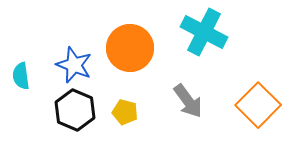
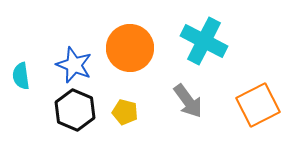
cyan cross: moved 9 px down
orange square: rotated 18 degrees clockwise
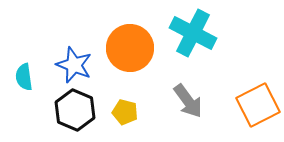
cyan cross: moved 11 px left, 8 px up
cyan semicircle: moved 3 px right, 1 px down
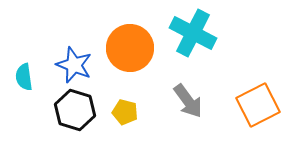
black hexagon: rotated 6 degrees counterclockwise
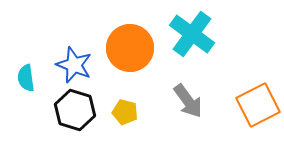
cyan cross: moved 1 px left, 1 px down; rotated 9 degrees clockwise
cyan semicircle: moved 2 px right, 1 px down
